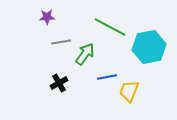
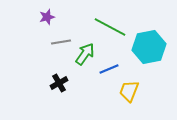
purple star: rotated 14 degrees counterclockwise
blue line: moved 2 px right, 8 px up; rotated 12 degrees counterclockwise
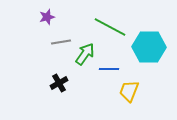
cyan hexagon: rotated 12 degrees clockwise
blue line: rotated 24 degrees clockwise
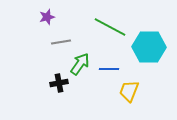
green arrow: moved 5 px left, 10 px down
black cross: rotated 18 degrees clockwise
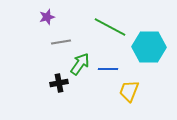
blue line: moved 1 px left
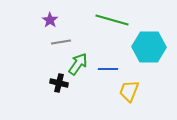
purple star: moved 3 px right, 3 px down; rotated 21 degrees counterclockwise
green line: moved 2 px right, 7 px up; rotated 12 degrees counterclockwise
green arrow: moved 2 px left
black cross: rotated 24 degrees clockwise
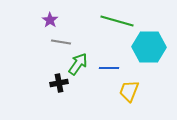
green line: moved 5 px right, 1 px down
gray line: rotated 18 degrees clockwise
blue line: moved 1 px right, 1 px up
black cross: rotated 24 degrees counterclockwise
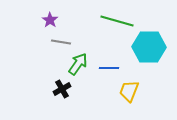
black cross: moved 3 px right, 6 px down; rotated 18 degrees counterclockwise
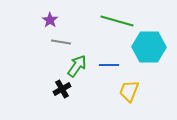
green arrow: moved 1 px left, 2 px down
blue line: moved 3 px up
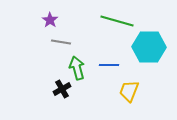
green arrow: moved 2 px down; rotated 50 degrees counterclockwise
